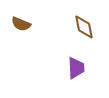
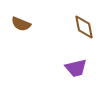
purple trapezoid: rotated 80 degrees clockwise
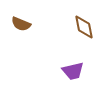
purple trapezoid: moved 3 px left, 3 px down
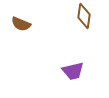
brown diamond: moved 11 px up; rotated 20 degrees clockwise
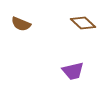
brown diamond: moved 1 px left, 7 px down; rotated 55 degrees counterclockwise
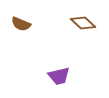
purple trapezoid: moved 14 px left, 5 px down
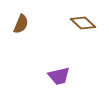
brown semicircle: rotated 90 degrees counterclockwise
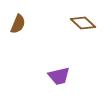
brown semicircle: moved 3 px left
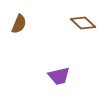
brown semicircle: moved 1 px right
